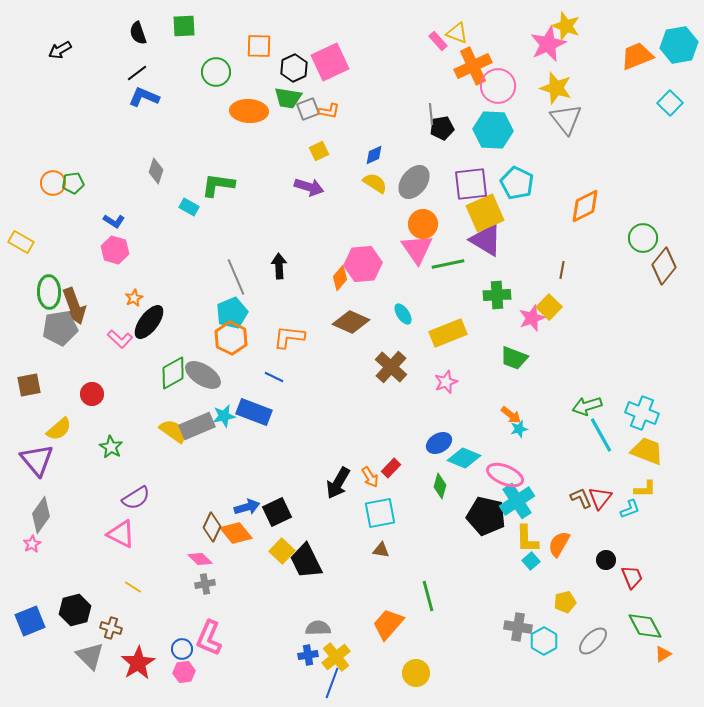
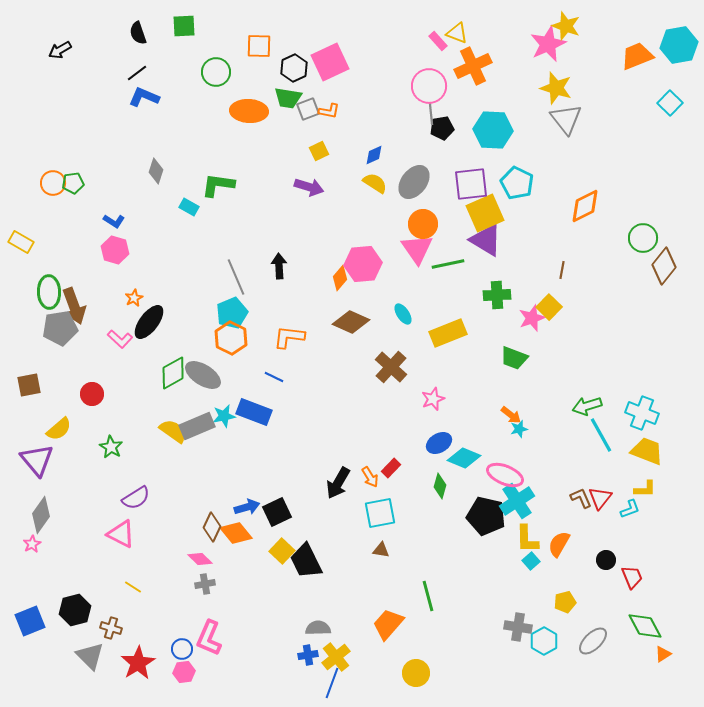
pink circle at (498, 86): moved 69 px left
pink star at (446, 382): moved 13 px left, 17 px down
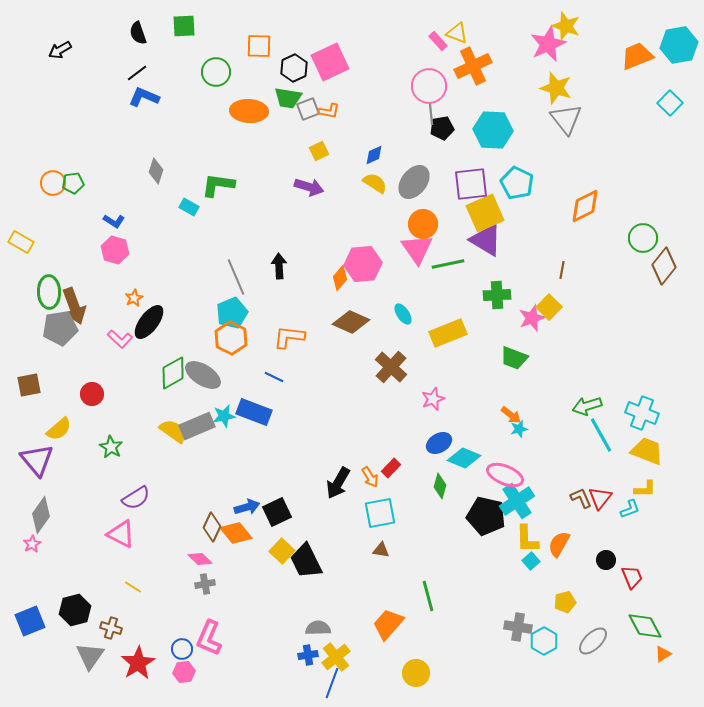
gray triangle at (90, 656): rotated 20 degrees clockwise
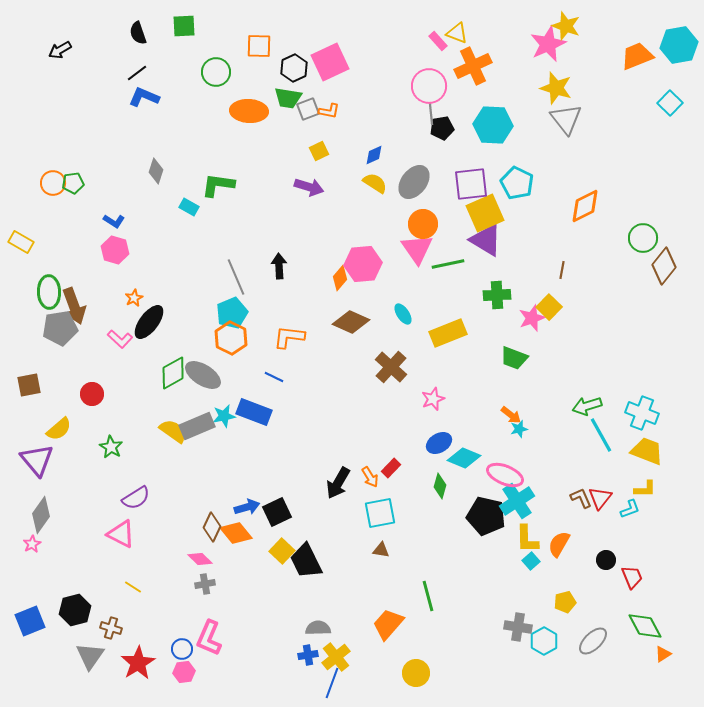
cyan hexagon at (493, 130): moved 5 px up
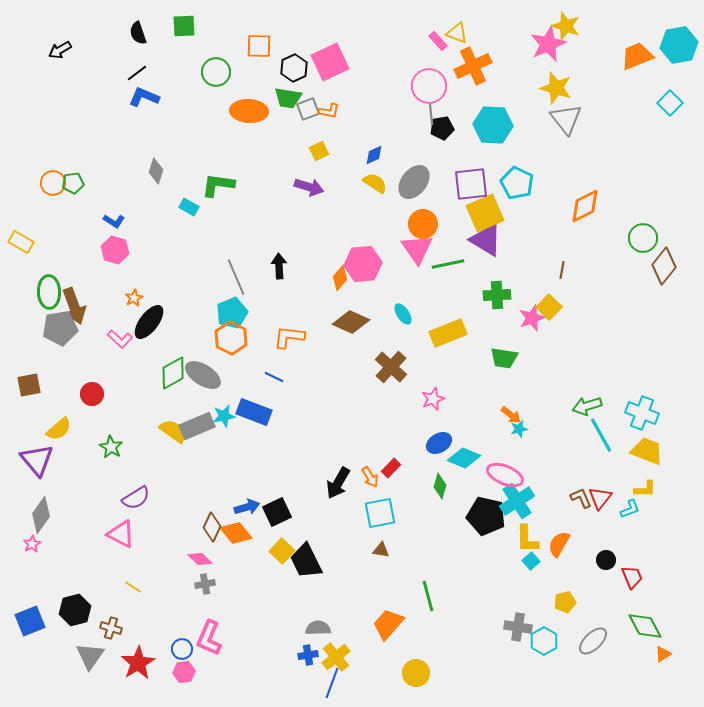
green trapezoid at (514, 358): moved 10 px left; rotated 12 degrees counterclockwise
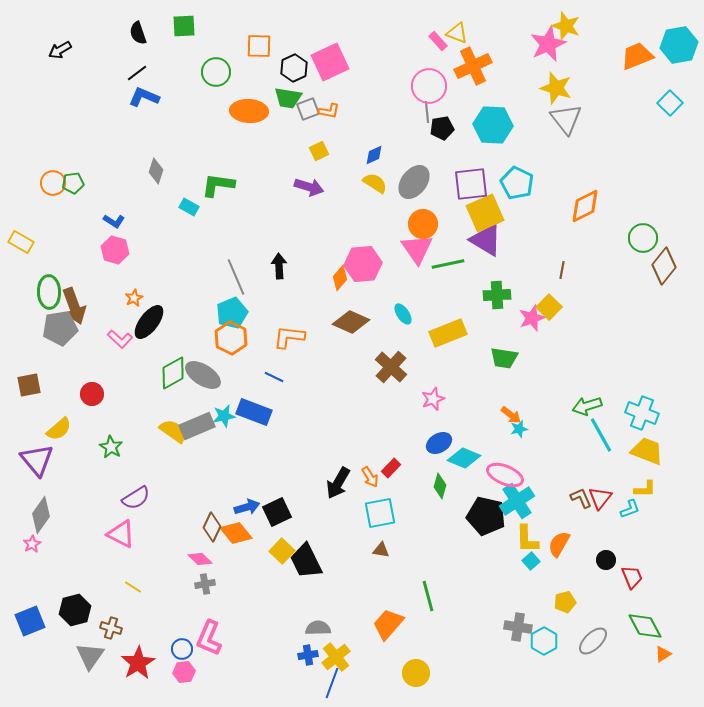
gray line at (431, 114): moved 4 px left, 2 px up
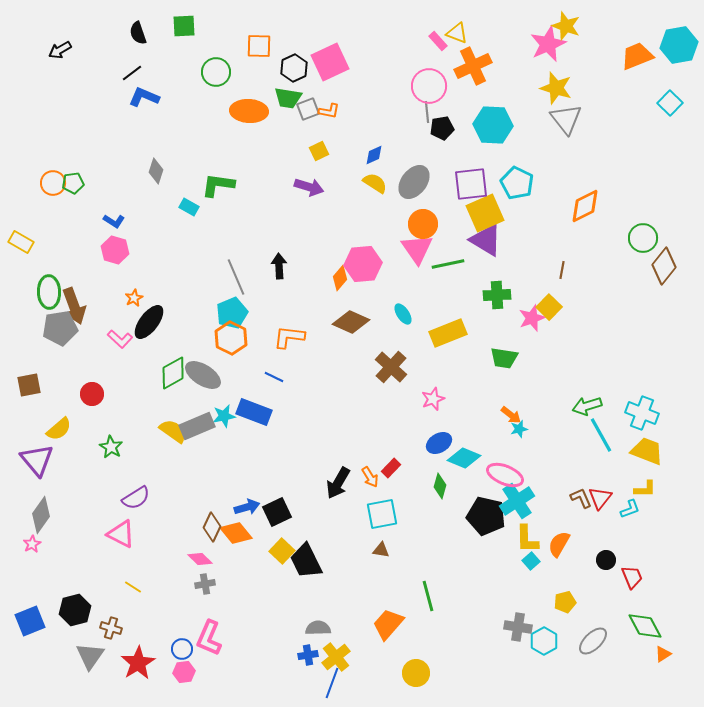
black line at (137, 73): moved 5 px left
cyan square at (380, 513): moved 2 px right, 1 px down
